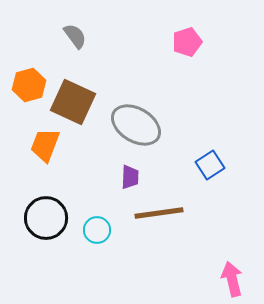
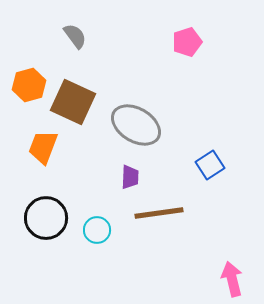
orange trapezoid: moved 2 px left, 2 px down
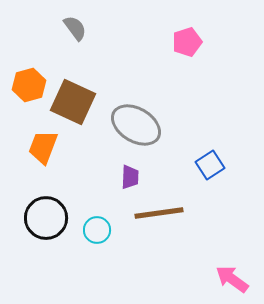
gray semicircle: moved 8 px up
pink arrow: rotated 40 degrees counterclockwise
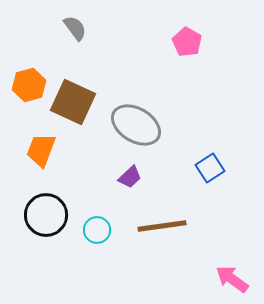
pink pentagon: rotated 24 degrees counterclockwise
orange trapezoid: moved 2 px left, 3 px down
blue square: moved 3 px down
purple trapezoid: rotated 45 degrees clockwise
brown line: moved 3 px right, 13 px down
black circle: moved 3 px up
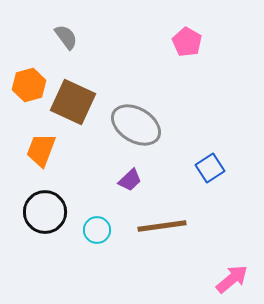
gray semicircle: moved 9 px left, 9 px down
purple trapezoid: moved 3 px down
black circle: moved 1 px left, 3 px up
pink arrow: rotated 104 degrees clockwise
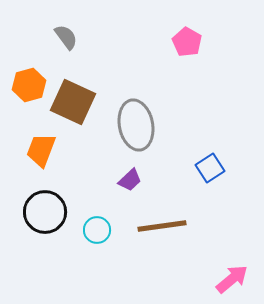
gray ellipse: rotated 48 degrees clockwise
